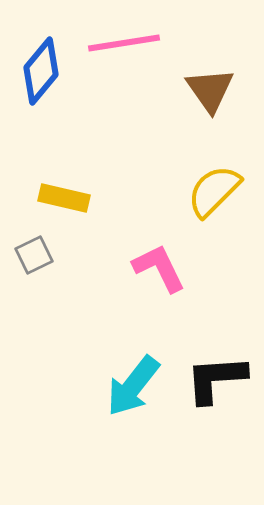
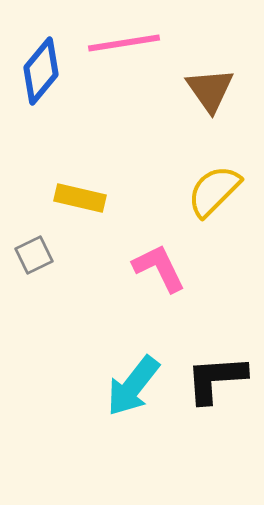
yellow rectangle: moved 16 px right
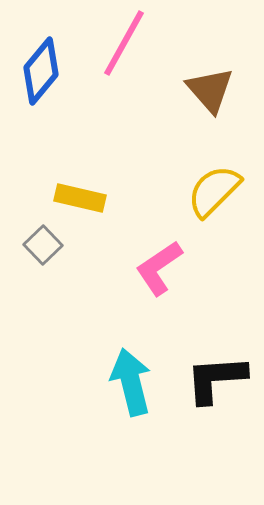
pink line: rotated 52 degrees counterclockwise
brown triangle: rotated 6 degrees counterclockwise
gray square: moved 9 px right, 10 px up; rotated 18 degrees counterclockwise
pink L-shape: rotated 98 degrees counterclockwise
cyan arrow: moved 2 px left, 4 px up; rotated 128 degrees clockwise
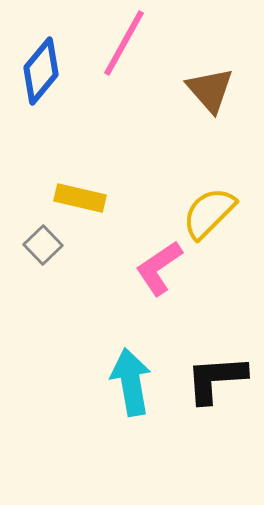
yellow semicircle: moved 5 px left, 22 px down
cyan arrow: rotated 4 degrees clockwise
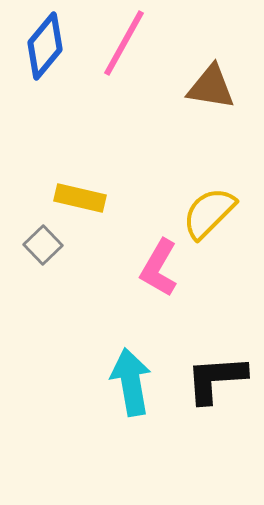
blue diamond: moved 4 px right, 25 px up
brown triangle: moved 1 px right, 3 px up; rotated 40 degrees counterclockwise
pink L-shape: rotated 26 degrees counterclockwise
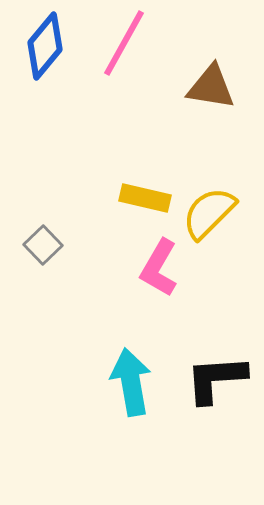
yellow rectangle: moved 65 px right
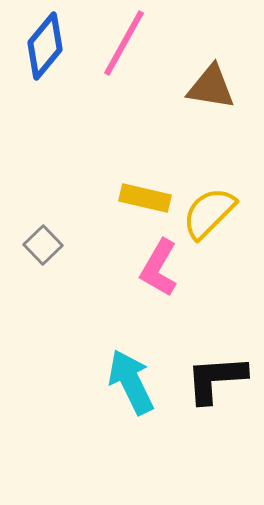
cyan arrow: rotated 16 degrees counterclockwise
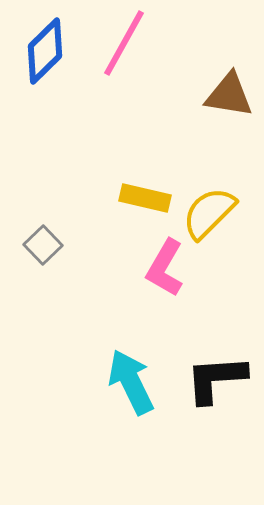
blue diamond: moved 5 px down; rotated 6 degrees clockwise
brown triangle: moved 18 px right, 8 px down
pink L-shape: moved 6 px right
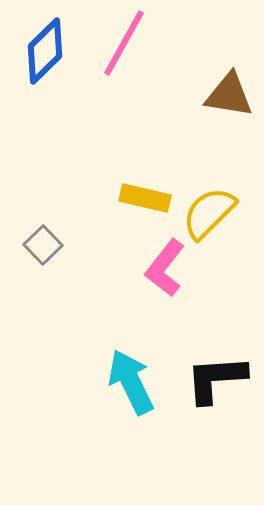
pink L-shape: rotated 8 degrees clockwise
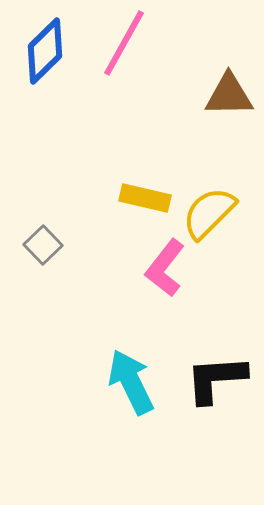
brown triangle: rotated 10 degrees counterclockwise
